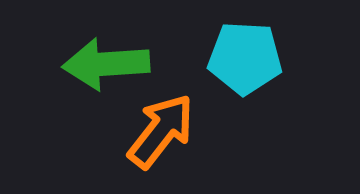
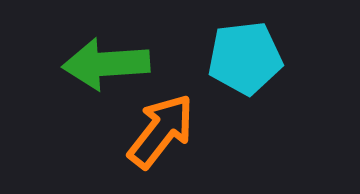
cyan pentagon: rotated 10 degrees counterclockwise
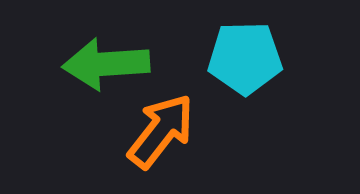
cyan pentagon: rotated 6 degrees clockwise
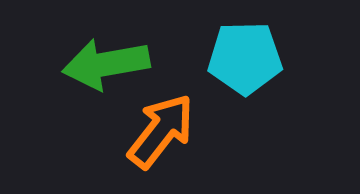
green arrow: rotated 6 degrees counterclockwise
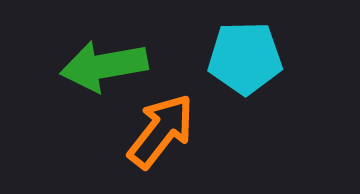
green arrow: moved 2 px left, 2 px down
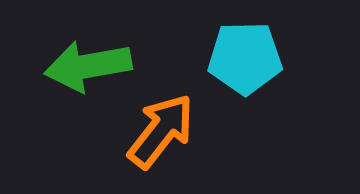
green arrow: moved 16 px left
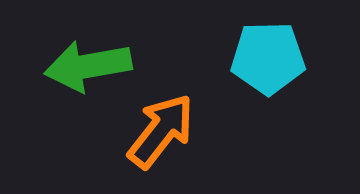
cyan pentagon: moved 23 px right
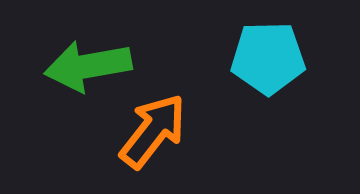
orange arrow: moved 8 px left
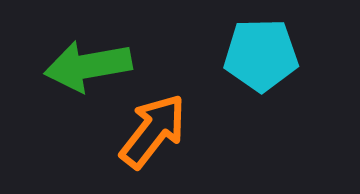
cyan pentagon: moved 7 px left, 3 px up
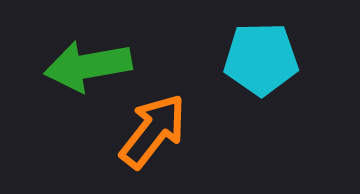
cyan pentagon: moved 4 px down
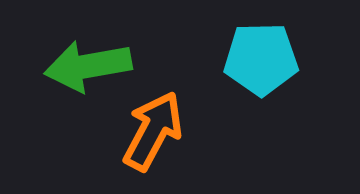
orange arrow: rotated 10 degrees counterclockwise
